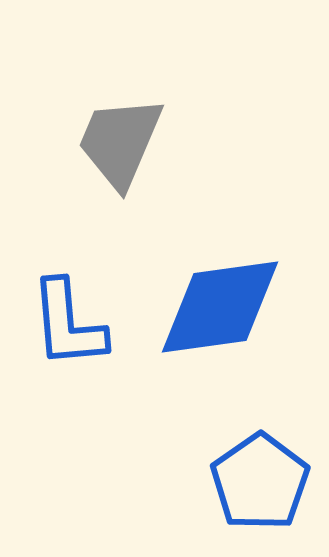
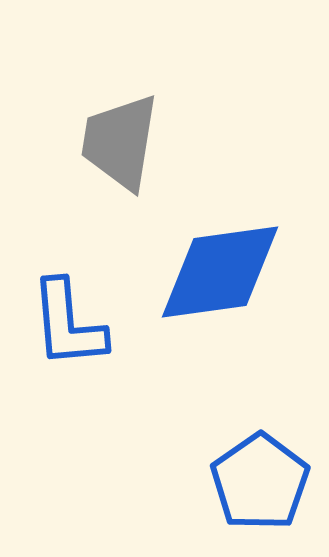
gray trapezoid: rotated 14 degrees counterclockwise
blue diamond: moved 35 px up
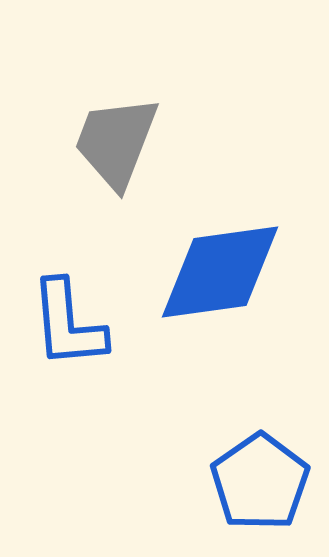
gray trapezoid: moved 4 px left; rotated 12 degrees clockwise
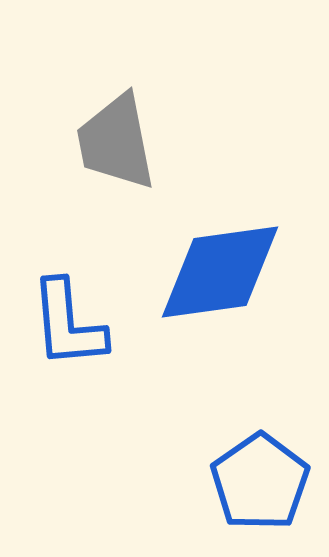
gray trapezoid: rotated 32 degrees counterclockwise
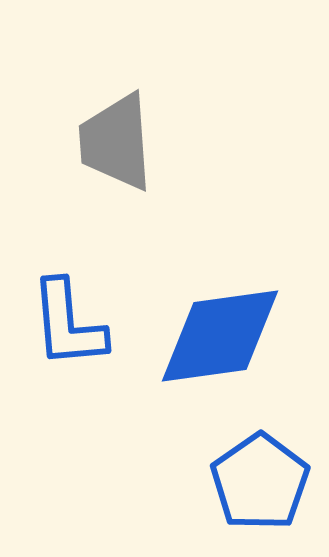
gray trapezoid: rotated 7 degrees clockwise
blue diamond: moved 64 px down
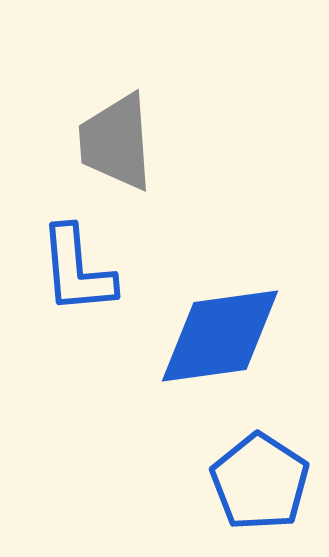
blue L-shape: moved 9 px right, 54 px up
blue pentagon: rotated 4 degrees counterclockwise
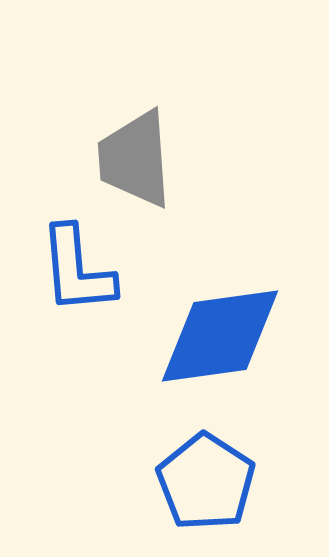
gray trapezoid: moved 19 px right, 17 px down
blue pentagon: moved 54 px left
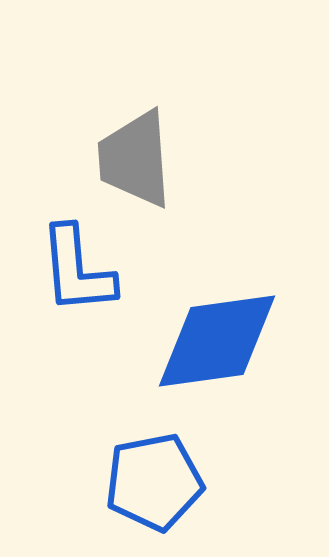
blue diamond: moved 3 px left, 5 px down
blue pentagon: moved 52 px left; rotated 28 degrees clockwise
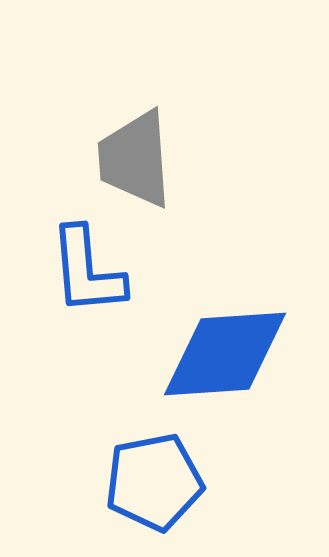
blue L-shape: moved 10 px right, 1 px down
blue diamond: moved 8 px right, 13 px down; rotated 4 degrees clockwise
